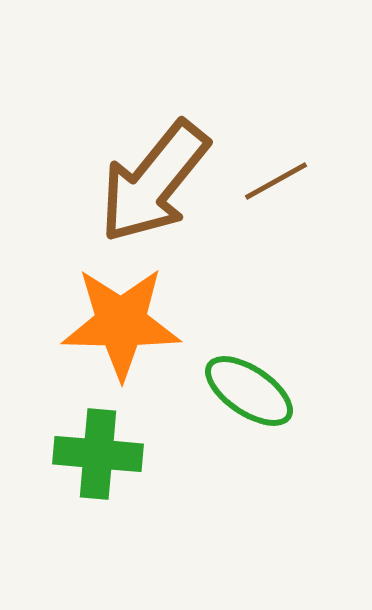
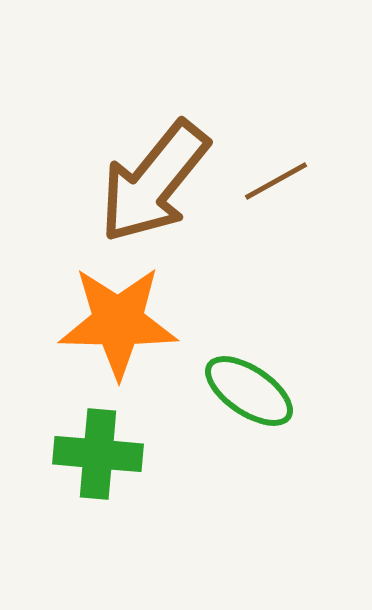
orange star: moved 3 px left, 1 px up
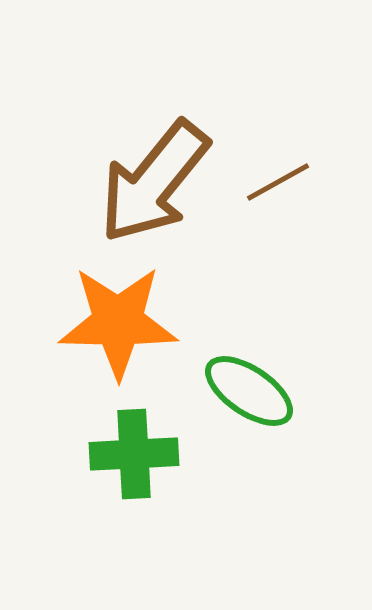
brown line: moved 2 px right, 1 px down
green cross: moved 36 px right; rotated 8 degrees counterclockwise
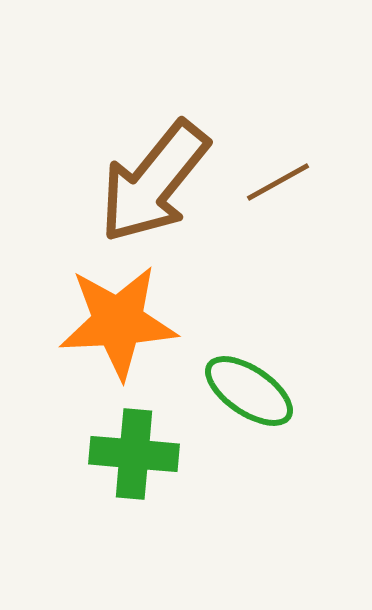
orange star: rotated 4 degrees counterclockwise
green cross: rotated 8 degrees clockwise
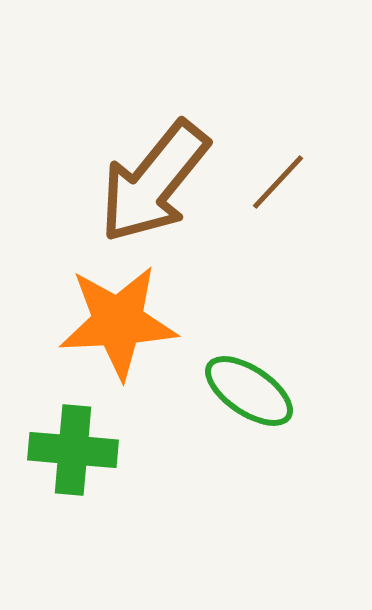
brown line: rotated 18 degrees counterclockwise
green cross: moved 61 px left, 4 px up
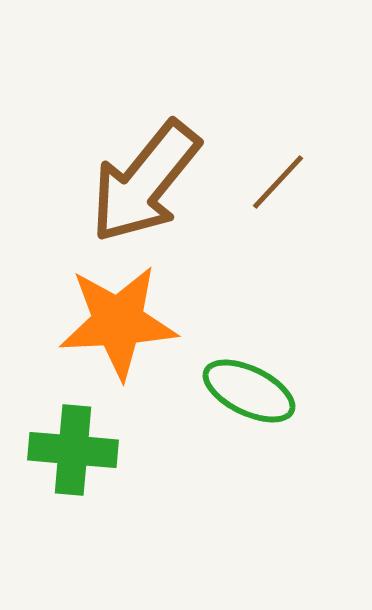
brown arrow: moved 9 px left
green ellipse: rotated 8 degrees counterclockwise
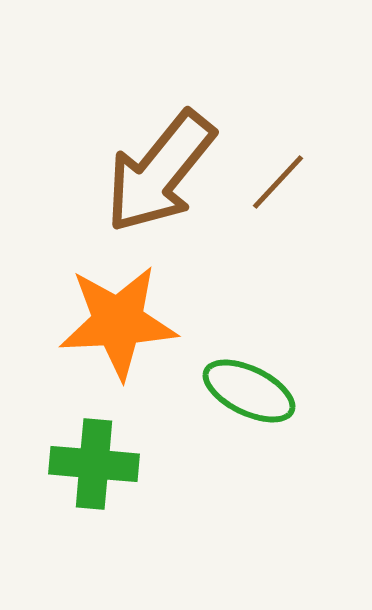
brown arrow: moved 15 px right, 10 px up
green cross: moved 21 px right, 14 px down
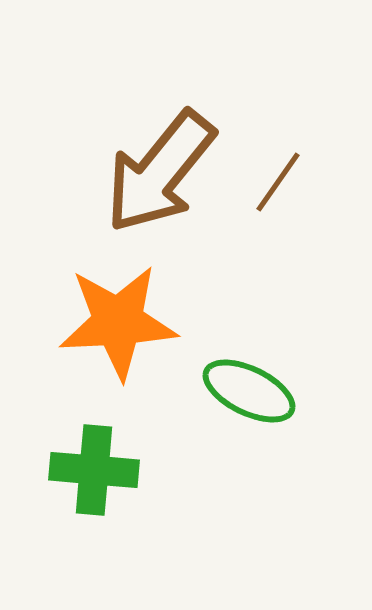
brown line: rotated 8 degrees counterclockwise
green cross: moved 6 px down
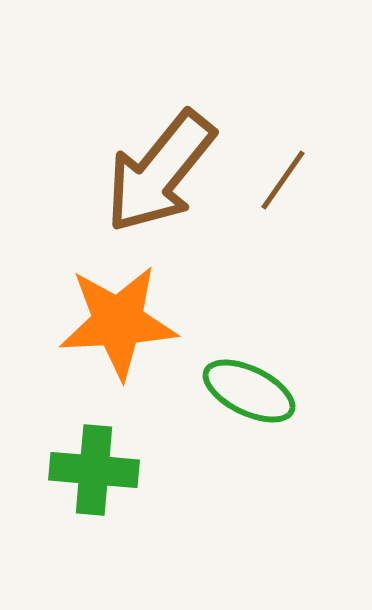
brown line: moved 5 px right, 2 px up
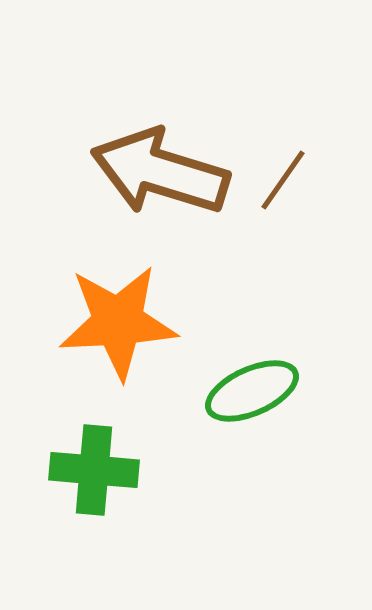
brown arrow: rotated 68 degrees clockwise
green ellipse: moved 3 px right; rotated 50 degrees counterclockwise
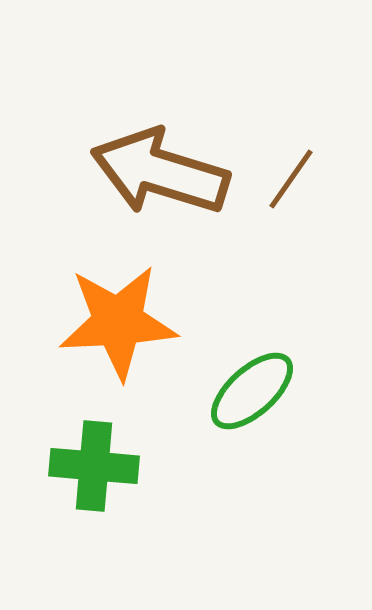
brown line: moved 8 px right, 1 px up
green ellipse: rotated 18 degrees counterclockwise
green cross: moved 4 px up
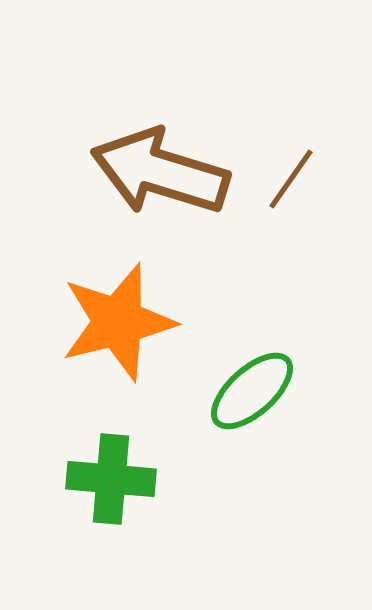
orange star: rotated 11 degrees counterclockwise
green cross: moved 17 px right, 13 px down
